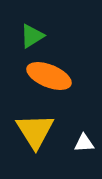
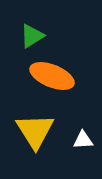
orange ellipse: moved 3 px right
white triangle: moved 1 px left, 3 px up
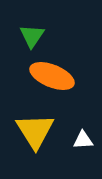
green triangle: rotated 24 degrees counterclockwise
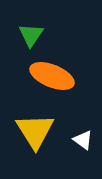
green triangle: moved 1 px left, 1 px up
white triangle: rotated 40 degrees clockwise
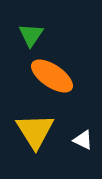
orange ellipse: rotated 12 degrees clockwise
white triangle: rotated 10 degrees counterclockwise
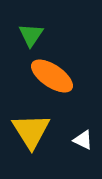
yellow triangle: moved 4 px left
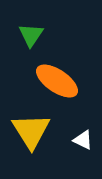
orange ellipse: moved 5 px right, 5 px down
